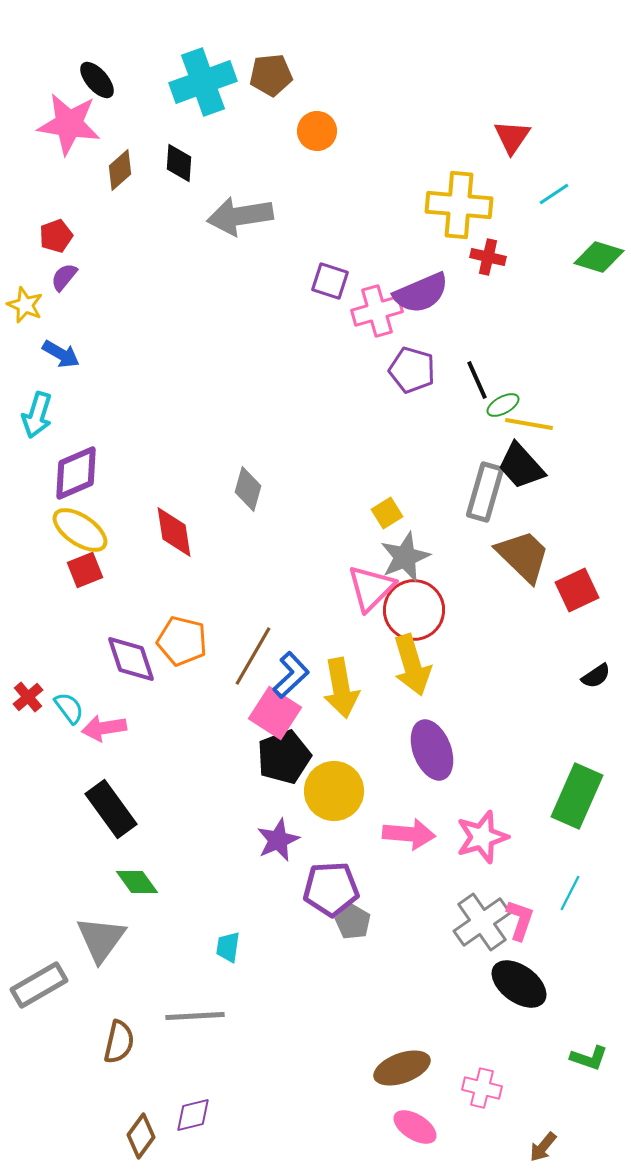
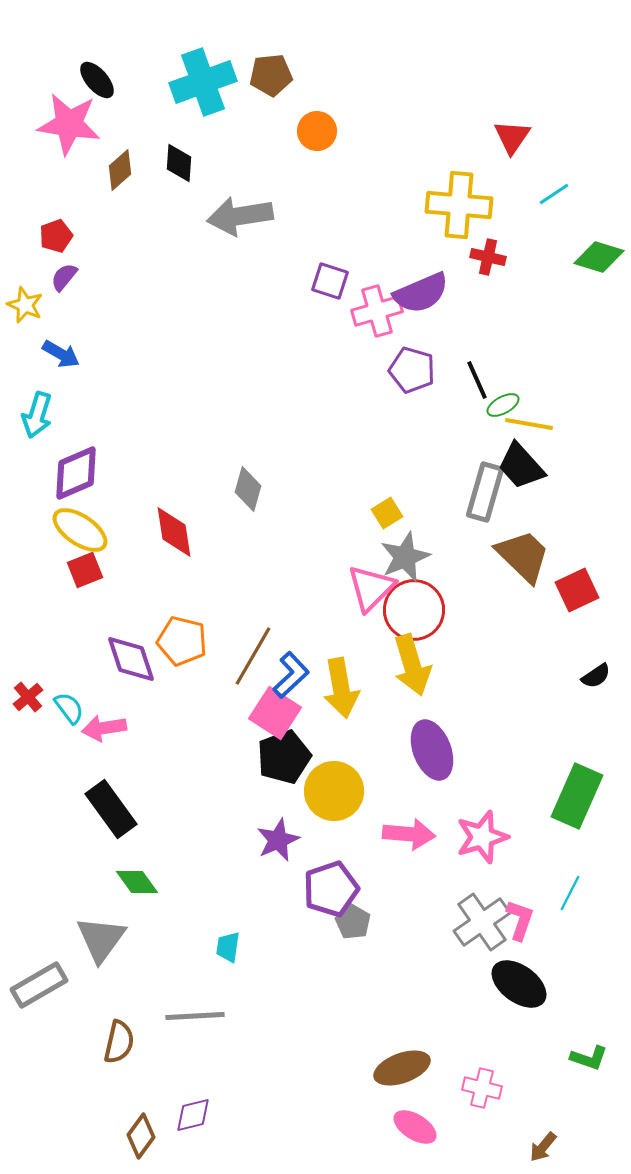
purple pentagon at (331, 889): rotated 16 degrees counterclockwise
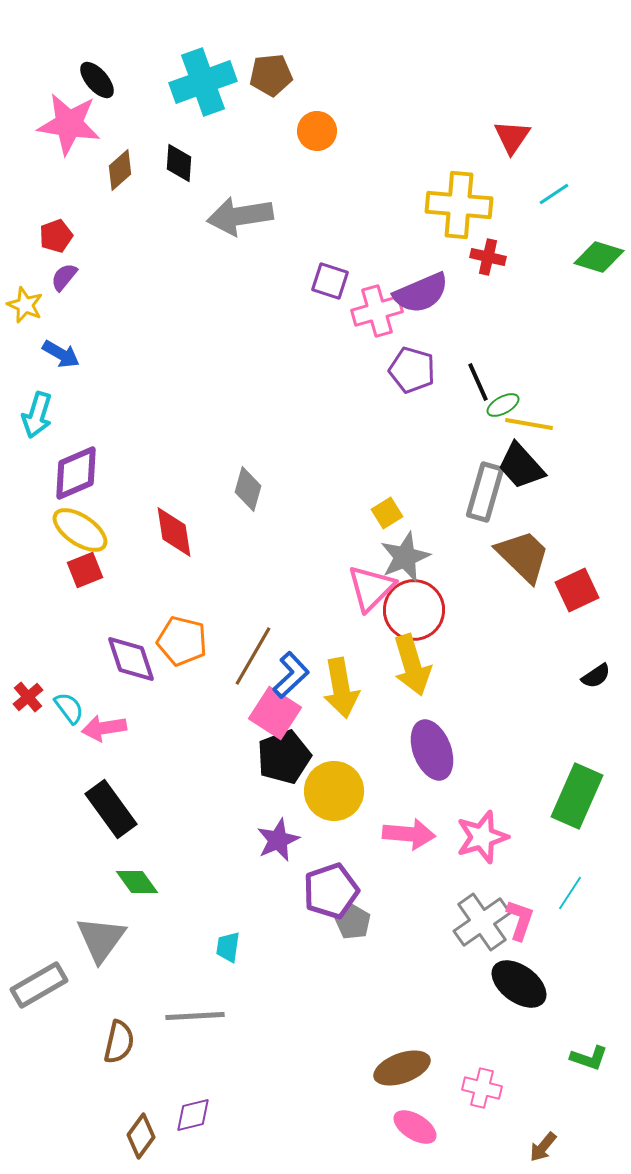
black line at (477, 380): moved 1 px right, 2 px down
purple pentagon at (331, 889): moved 2 px down
cyan line at (570, 893): rotated 6 degrees clockwise
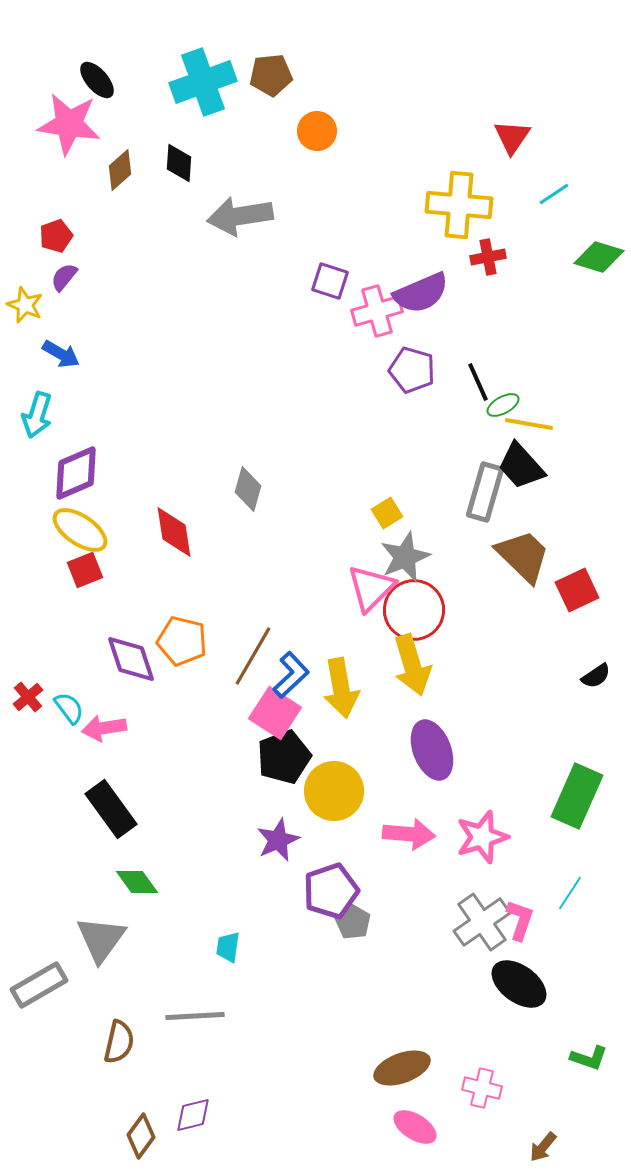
red cross at (488, 257): rotated 24 degrees counterclockwise
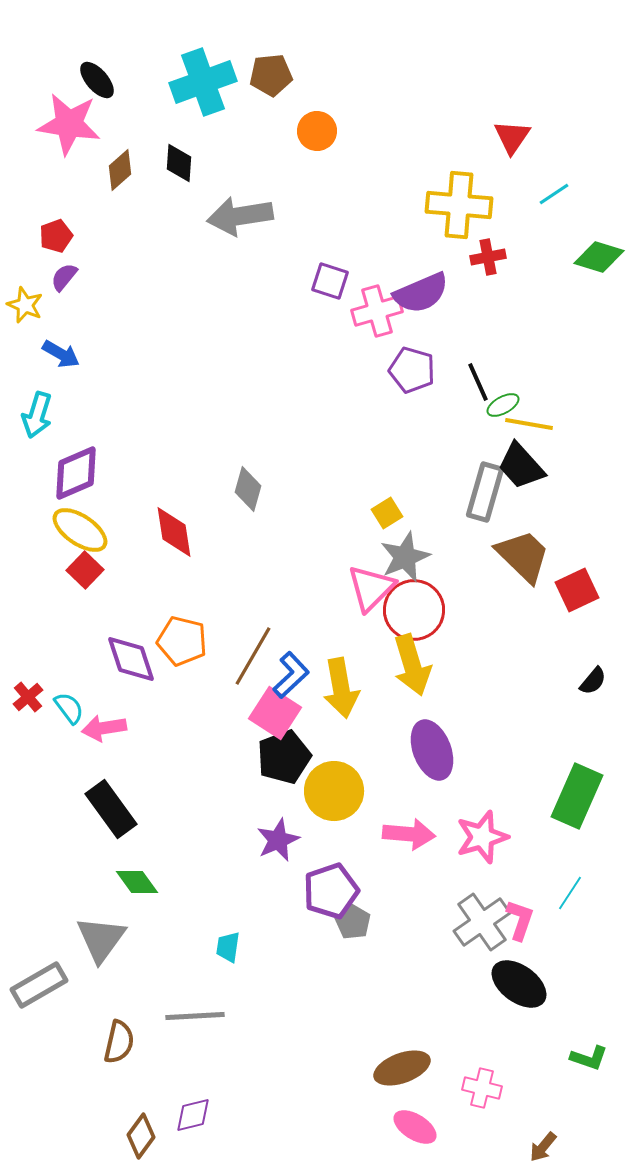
red square at (85, 570): rotated 24 degrees counterclockwise
black semicircle at (596, 676): moved 3 px left, 5 px down; rotated 16 degrees counterclockwise
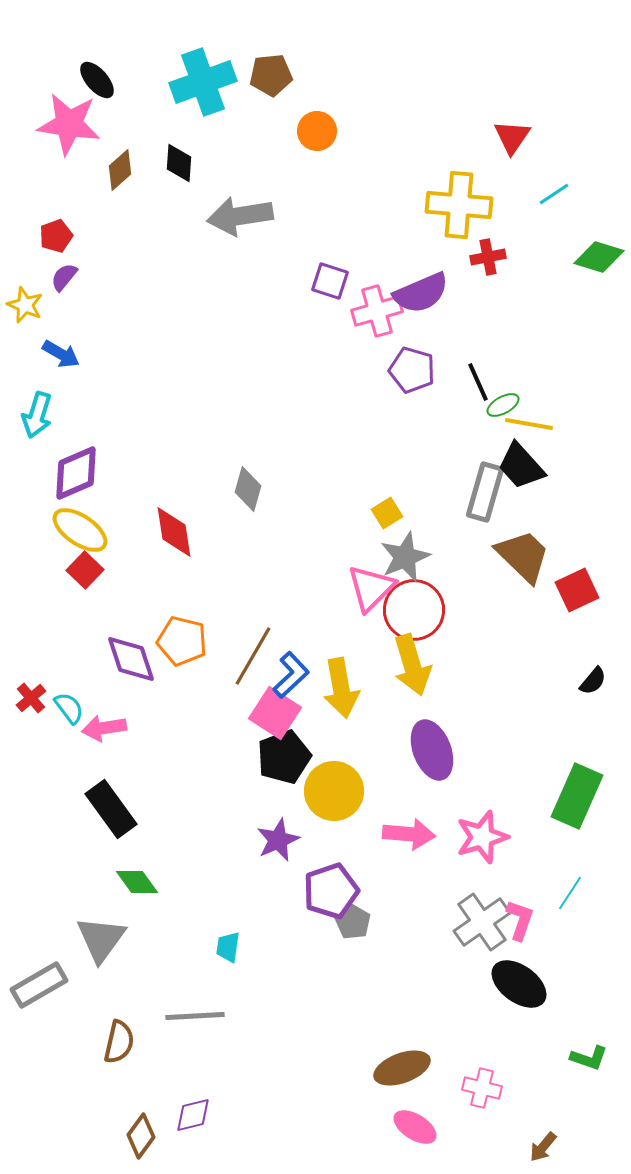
red cross at (28, 697): moved 3 px right, 1 px down
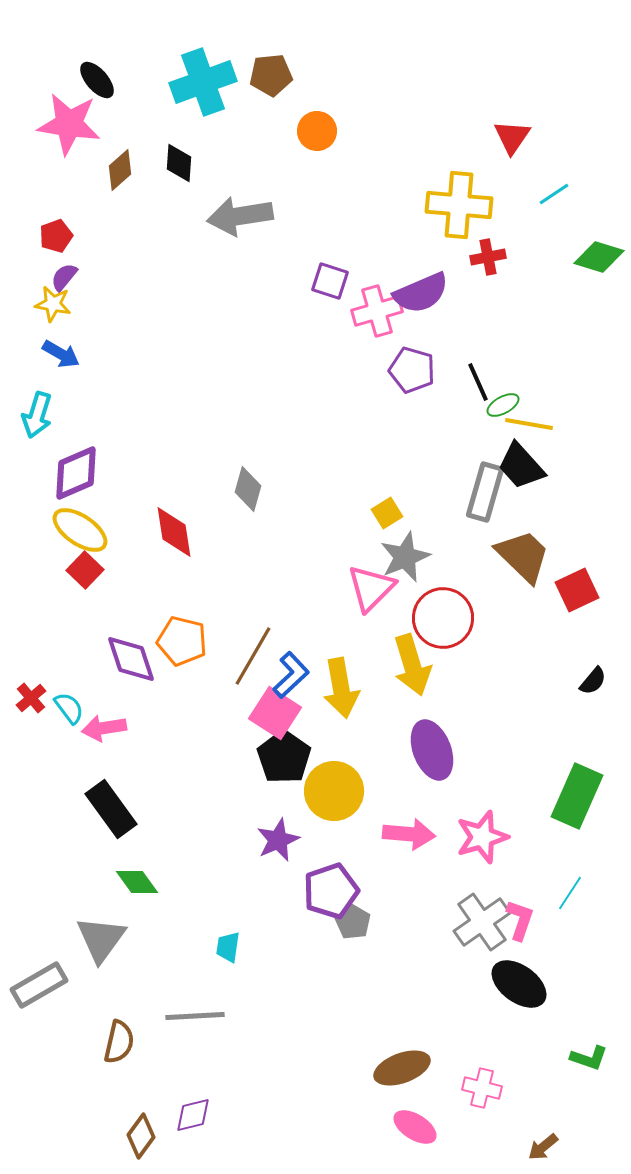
yellow star at (25, 305): moved 28 px right, 1 px up; rotated 12 degrees counterclockwise
red circle at (414, 610): moved 29 px right, 8 px down
black pentagon at (284, 757): rotated 16 degrees counterclockwise
brown arrow at (543, 1147): rotated 12 degrees clockwise
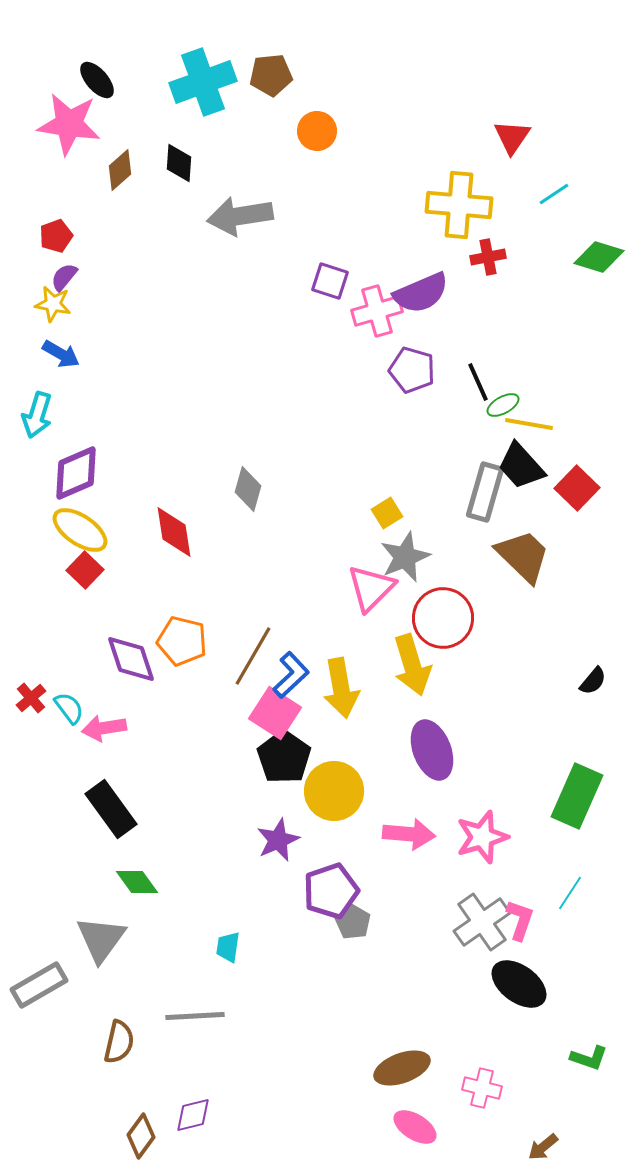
red square at (577, 590): moved 102 px up; rotated 21 degrees counterclockwise
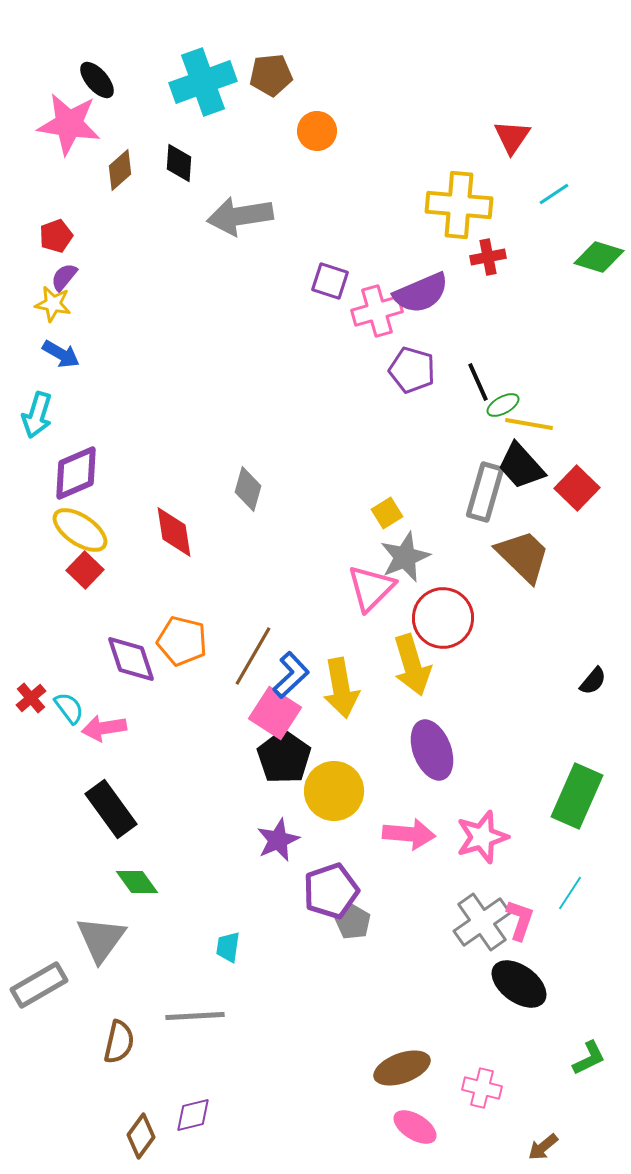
green L-shape at (589, 1058): rotated 45 degrees counterclockwise
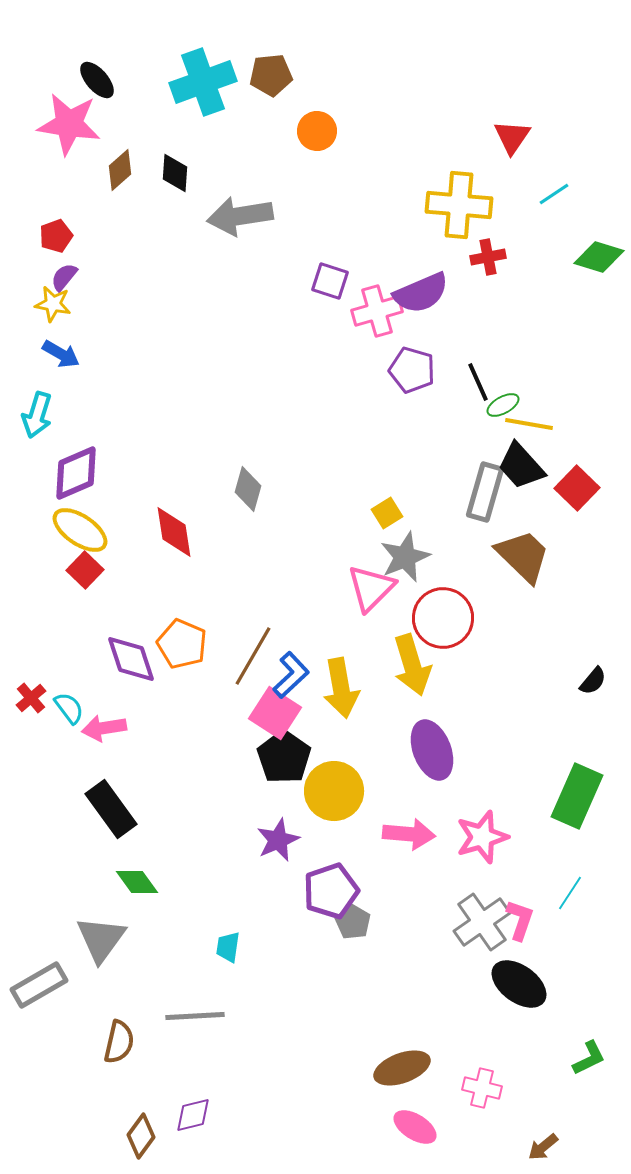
black diamond at (179, 163): moved 4 px left, 10 px down
orange pentagon at (182, 641): moved 3 px down; rotated 9 degrees clockwise
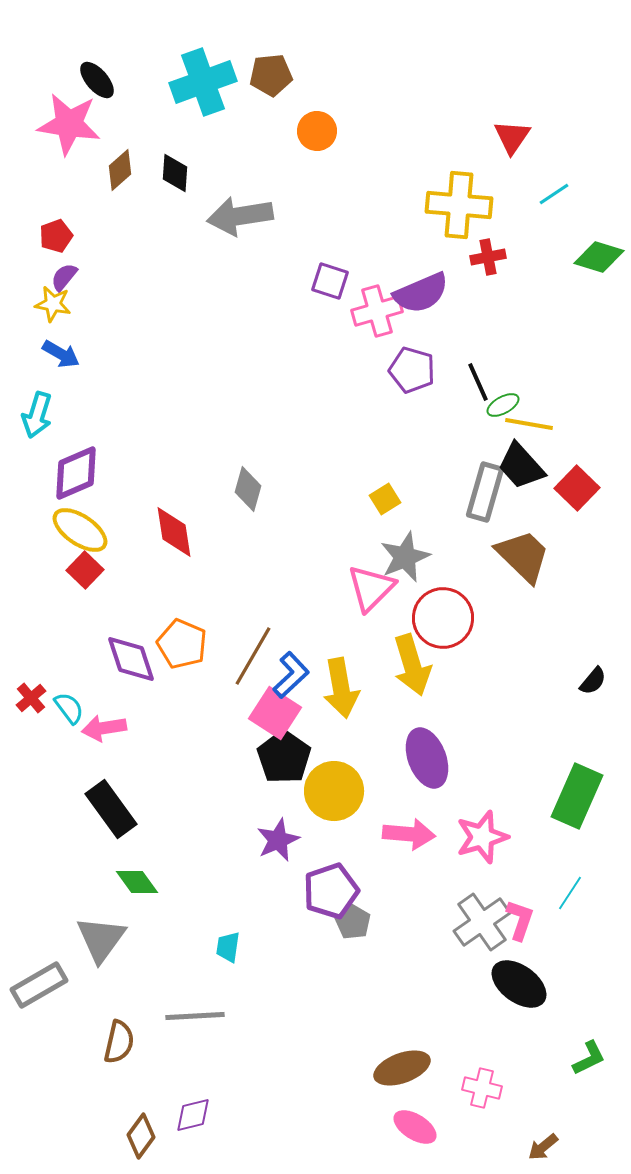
yellow square at (387, 513): moved 2 px left, 14 px up
purple ellipse at (432, 750): moved 5 px left, 8 px down
